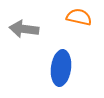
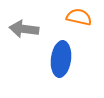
blue ellipse: moved 9 px up
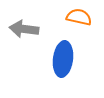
blue ellipse: moved 2 px right
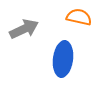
gray arrow: rotated 148 degrees clockwise
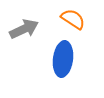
orange semicircle: moved 6 px left, 2 px down; rotated 20 degrees clockwise
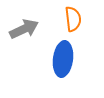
orange semicircle: rotated 50 degrees clockwise
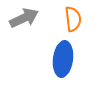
gray arrow: moved 11 px up
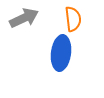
blue ellipse: moved 2 px left, 6 px up
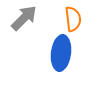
gray arrow: rotated 20 degrees counterclockwise
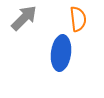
orange semicircle: moved 5 px right
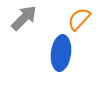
orange semicircle: moved 1 px right; rotated 130 degrees counterclockwise
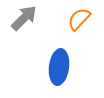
blue ellipse: moved 2 px left, 14 px down
